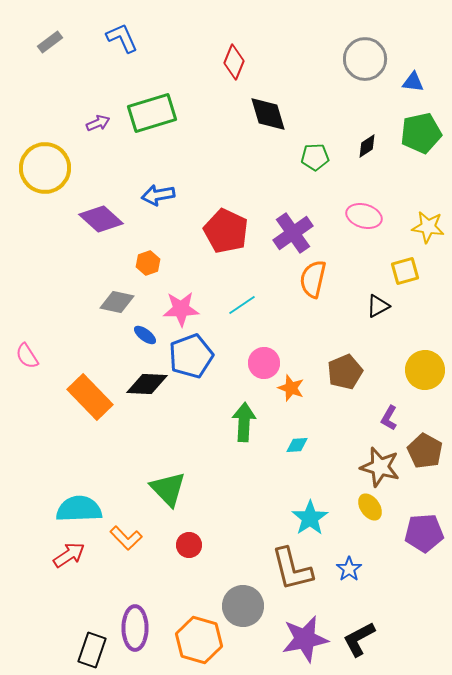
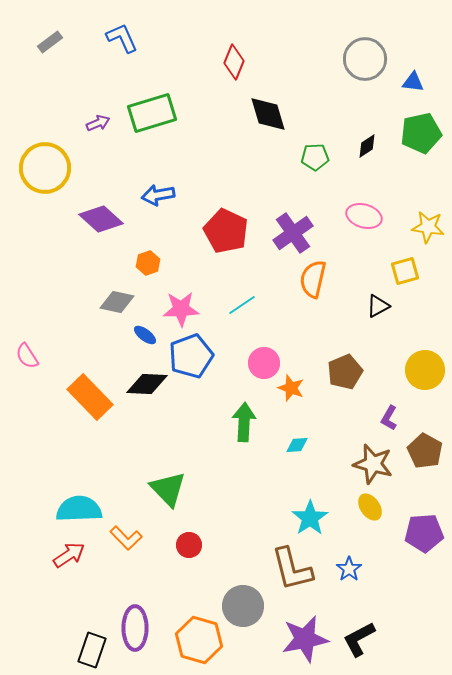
brown star at (380, 467): moved 7 px left, 3 px up
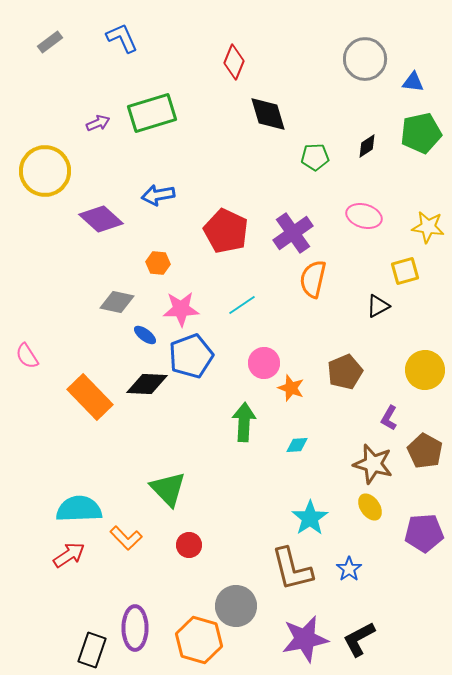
yellow circle at (45, 168): moved 3 px down
orange hexagon at (148, 263): moved 10 px right; rotated 25 degrees clockwise
gray circle at (243, 606): moved 7 px left
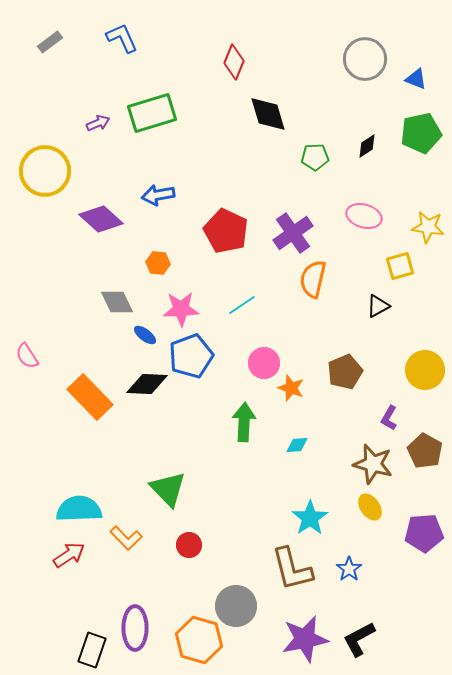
blue triangle at (413, 82): moved 3 px right, 3 px up; rotated 15 degrees clockwise
yellow square at (405, 271): moved 5 px left, 5 px up
gray diamond at (117, 302): rotated 52 degrees clockwise
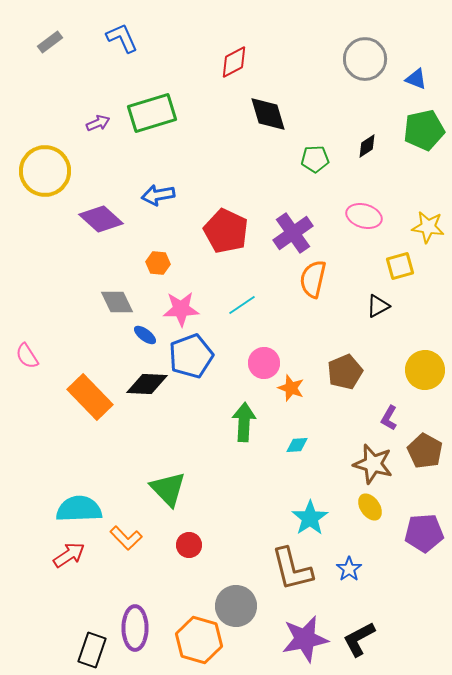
red diamond at (234, 62): rotated 40 degrees clockwise
green pentagon at (421, 133): moved 3 px right, 3 px up
green pentagon at (315, 157): moved 2 px down
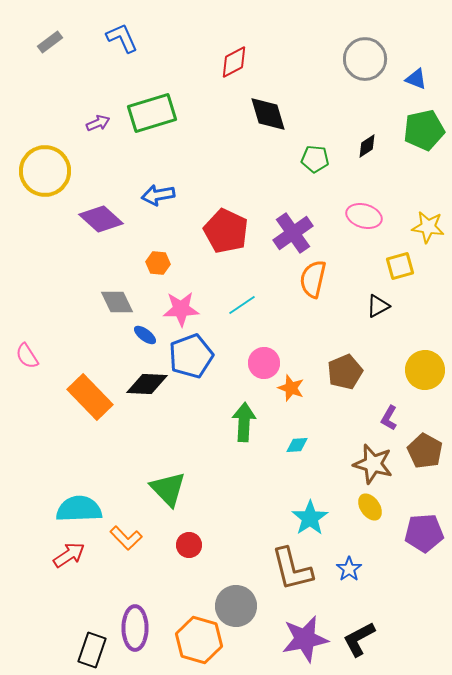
green pentagon at (315, 159): rotated 8 degrees clockwise
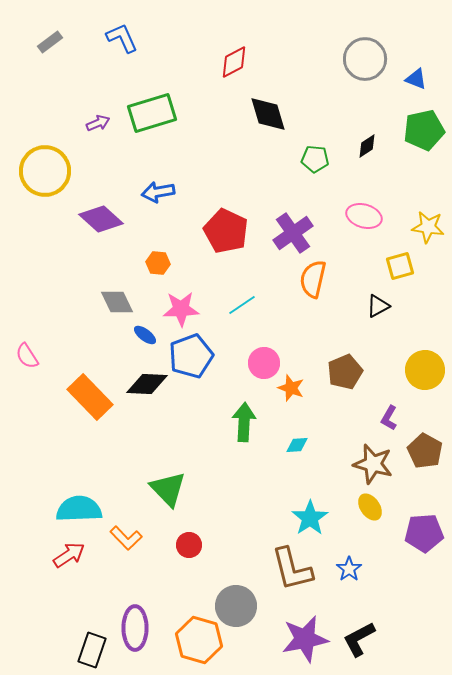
blue arrow at (158, 195): moved 3 px up
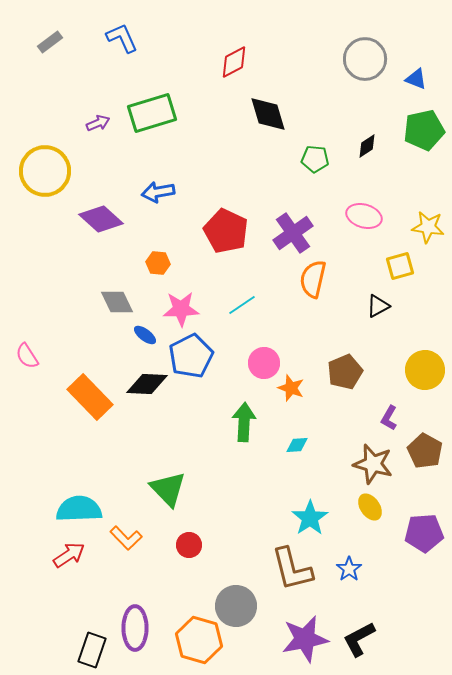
blue pentagon at (191, 356): rotated 6 degrees counterclockwise
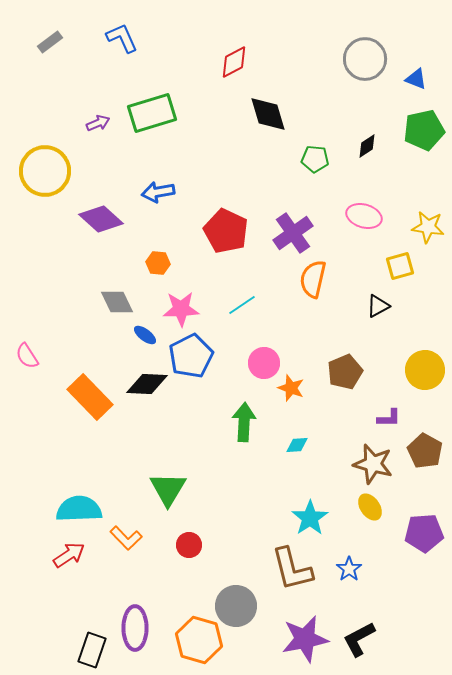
purple L-shape at (389, 418): rotated 120 degrees counterclockwise
green triangle at (168, 489): rotated 15 degrees clockwise
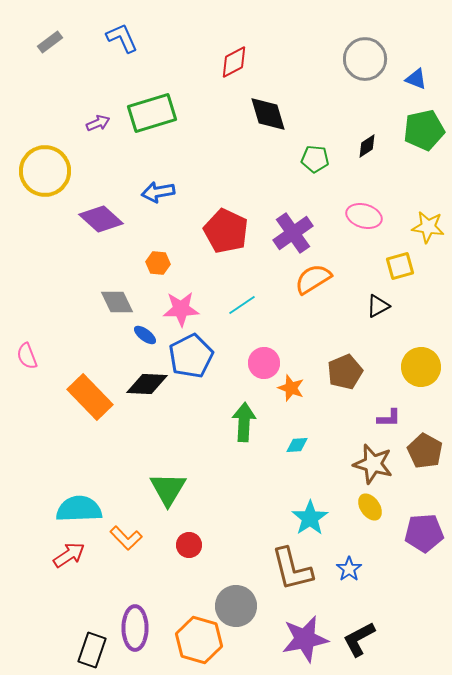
orange semicircle at (313, 279): rotated 45 degrees clockwise
pink semicircle at (27, 356): rotated 12 degrees clockwise
yellow circle at (425, 370): moved 4 px left, 3 px up
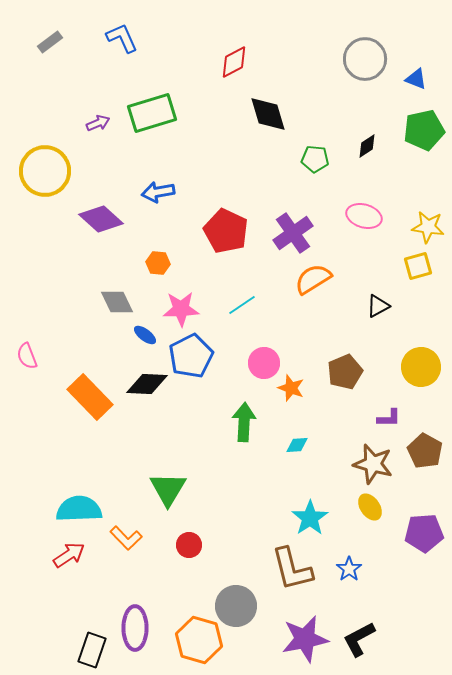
yellow square at (400, 266): moved 18 px right
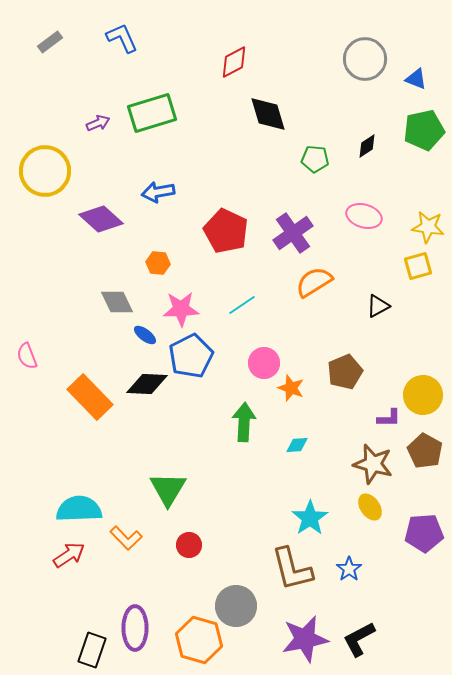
orange semicircle at (313, 279): moved 1 px right, 3 px down
yellow circle at (421, 367): moved 2 px right, 28 px down
